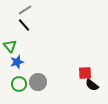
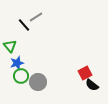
gray line: moved 11 px right, 7 px down
blue star: moved 1 px down
red square: rotated 24 degrees counterclockwise
green circle: moved 2 px right, 8 px up
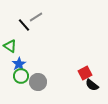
green triangle: rotated 16 degrees counterclockwise
blue star: moved 2 px right, 1 px down; rotated 16 degrees counterclockwise
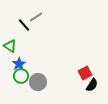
black semicircle: rotated 96 degrees counterclockwise
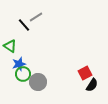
blue star: rotated 16 degrees clockwise
green circle: moved 2 px right, 2 px up
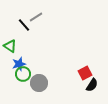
gray circle: moved 1 px right, 1 px down
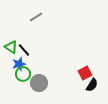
black line: moved 25 px down
green triangle: moved 1 px right, 1 px down
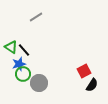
red square: moved 1 px left, 2 px up
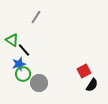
gray line: rotated 24 degrees counterclockwise
green triangle: moved 1 px right, 7 px up
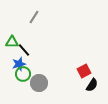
gray line: moved 2 px left
green triangle: moved 2 px down; rotated 32 degrees counterclockwise
